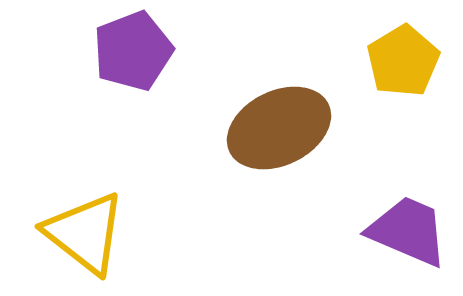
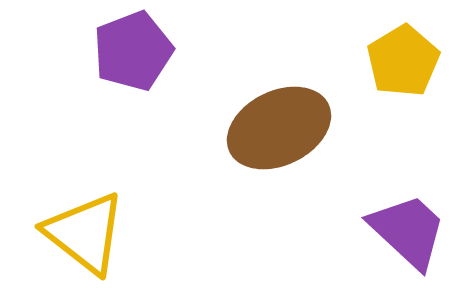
purple trapezoid: rotated 20 degrees clockwise
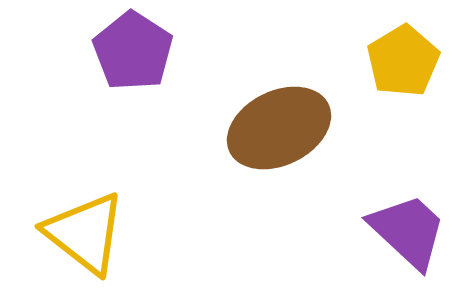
purple pentagon: rotated 18 degrees counterclockwise
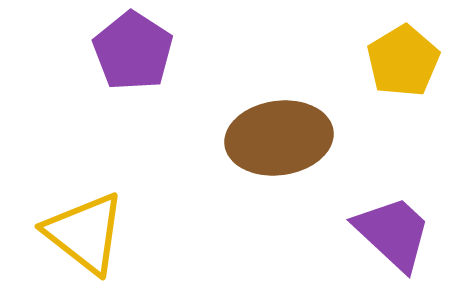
brown ellipse: moved 10 px down; rotated 18 degrees clockwise
purple trapezoid: moved 15 px left, 2 px down
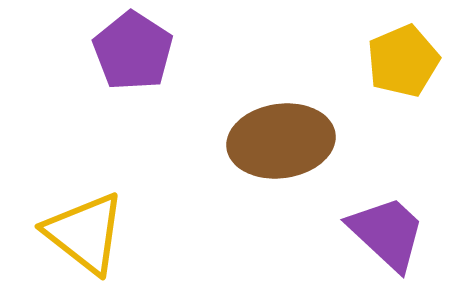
yellow pentagon: rotated 8 degrees clockwise
brown ellipse: moved 2 px right, 3 px down
purple trapezoid: moved 6 px left
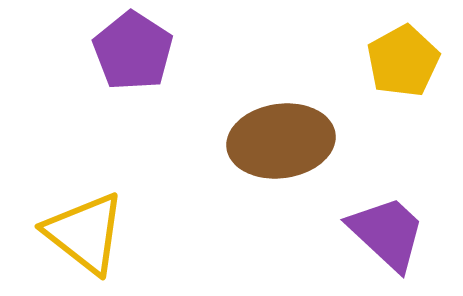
yellow pentagon: rotated 6 degrees counterclockwise
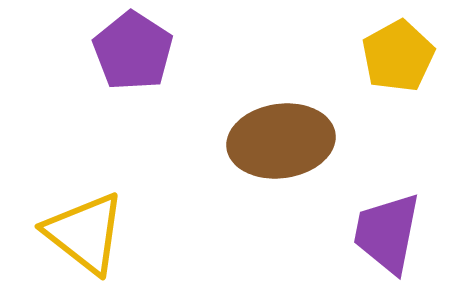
yellow pentagon: moved 5 px left, 5 px up
purple trapezoid: rotated 122 degrees counterclockwise
